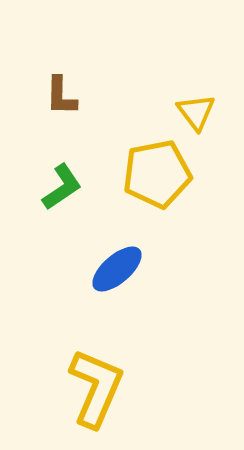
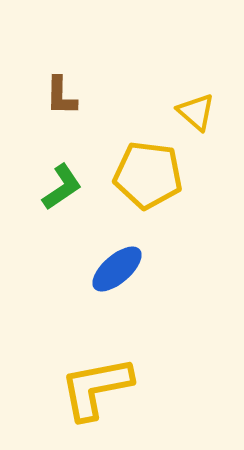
yellow triangle: rotated 12 degrees counterclockwise
yellow pentagon: moved 9 px left, 1 px down; rotated 18 degrees clockwise
yellow L-shape: rotated 124 degrees counterclockwise
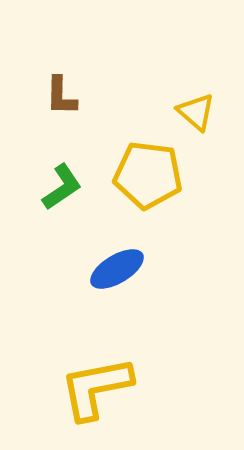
blue ellipse: rotated 10 degrees clockwise
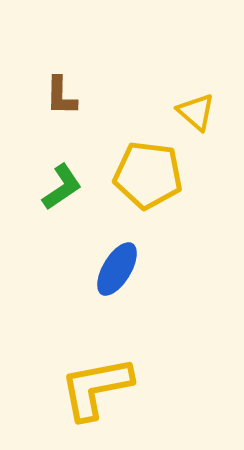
blue ellipse: rotated 28 degrees counterclockwise
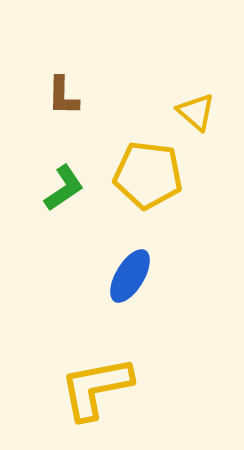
brown L-shape: moved 2 px right
green L-shape: moved 2 px right, 1 px down
blue ellipse: moved 13 px right, 7 px down
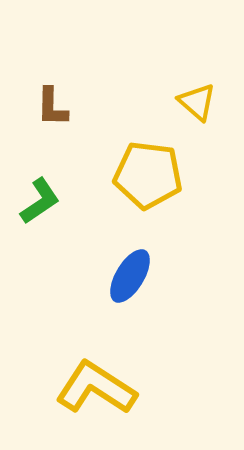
brown L-shape: moved 11 px left, 11 px down
yellow triangle: moved 1 px right, 10 px up
green L-shape: moved 24 px left, 13 px down
yellow L-shape: rotated 44 degrees clockwise
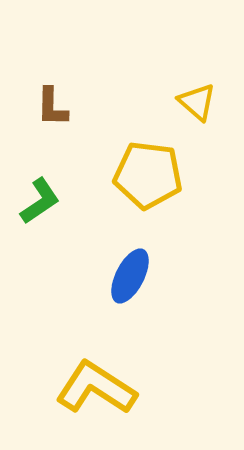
blue ellipse: rotated 4 degrees counterclockwise
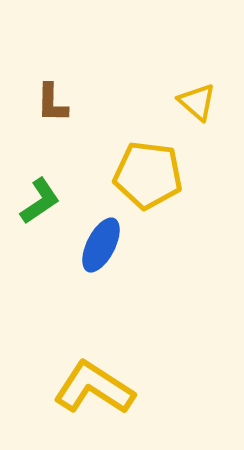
brown L-shape: moved 4 px up
blue ellipse: moved 29 px left, 31 px up
yellow L-shape: moved 2 px left
